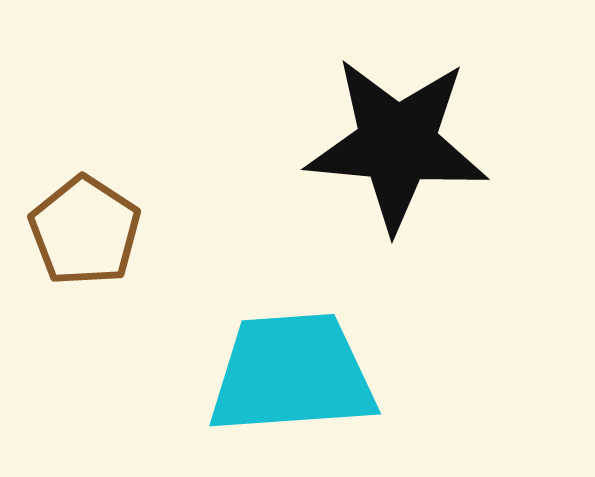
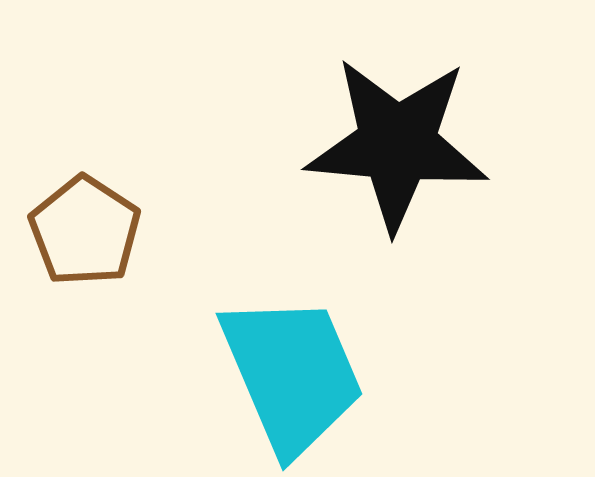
cyan trapezoid: rotated 71 degrees clockwise
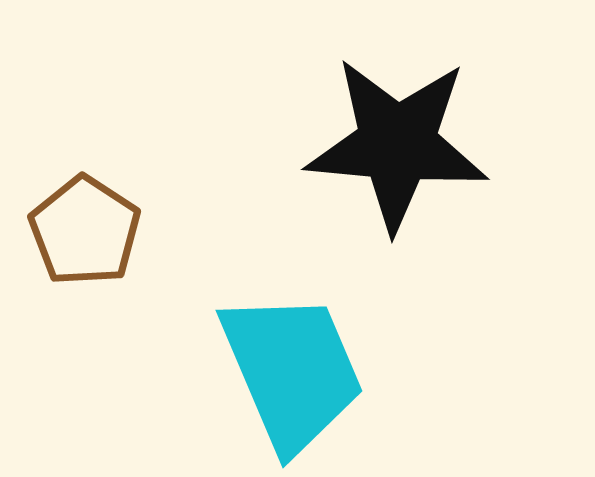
cyan trapezoid: moved 3 px up
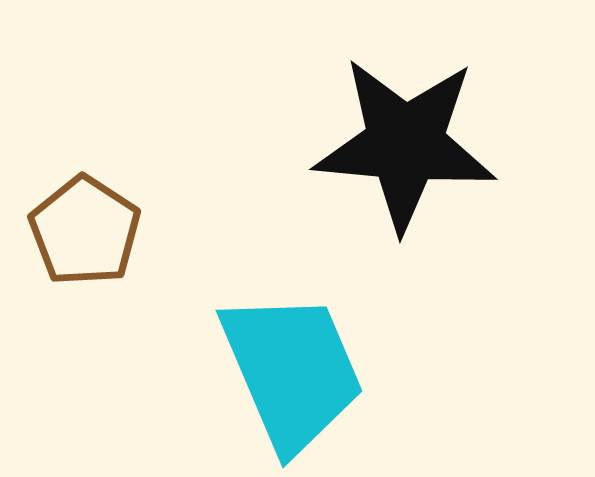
black star: moved 8 px right
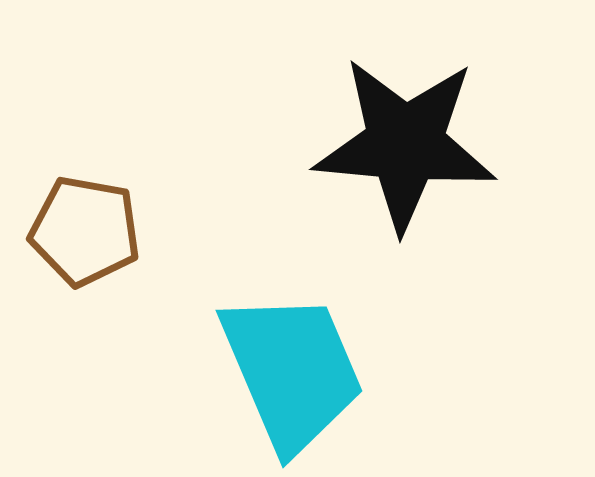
brown pentagon: rotated 23 degrees counterclockwise
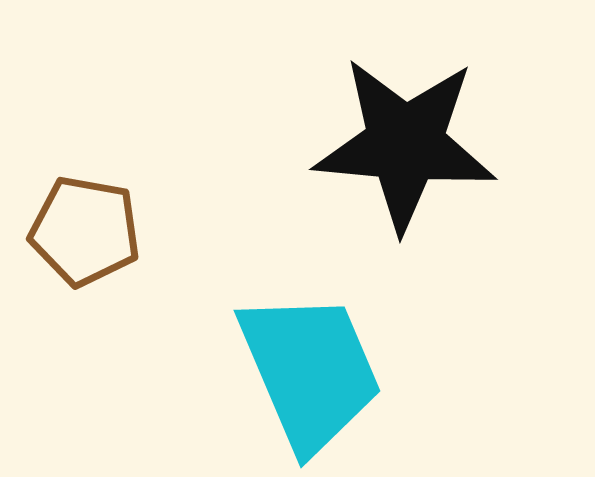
cyan trapezoid: moved 18 px right
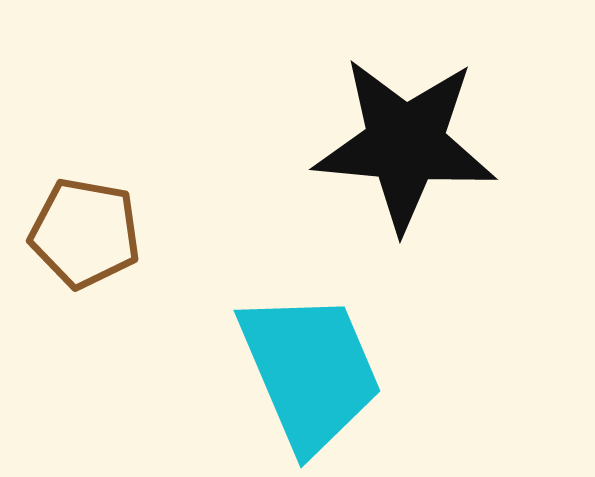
brown pentagon: moved 2 px down
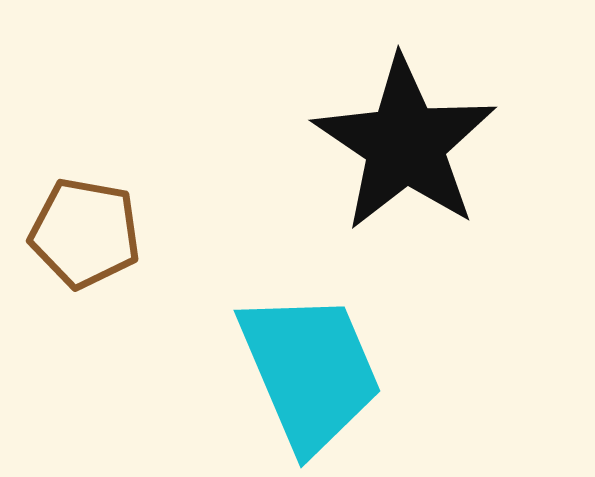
black star: rotated 29 degrees clockwise
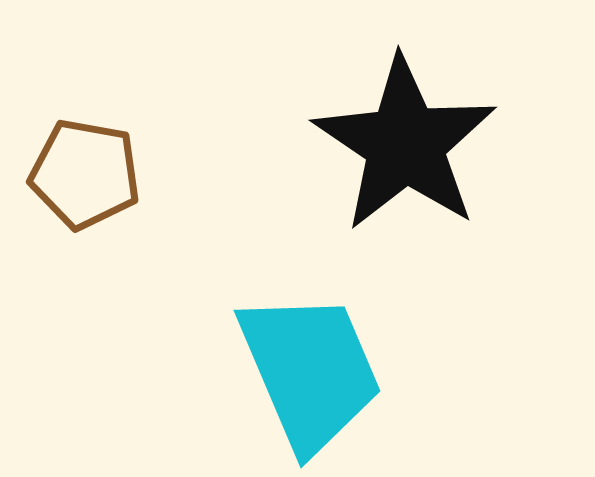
brown pentagon: moved 59 px up
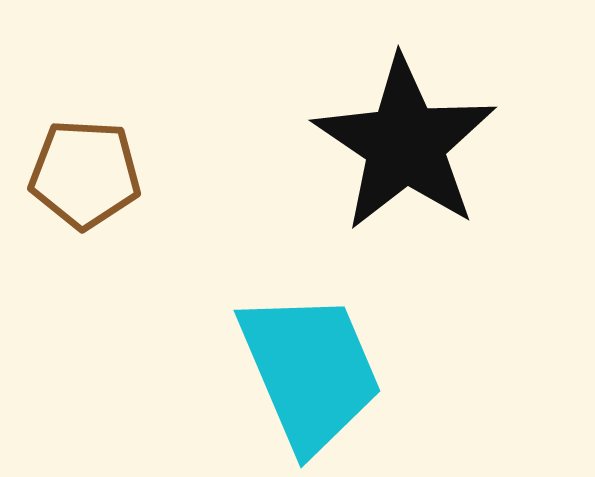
brown pentagon: rotated 7 degrees counterclockwise
